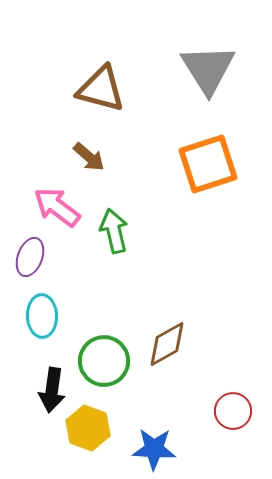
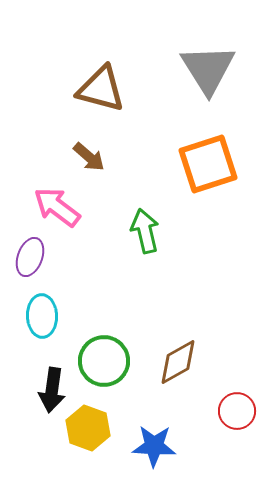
green arrow: moved 31 px right
brown diamond: moved 11 px right, 18 px down
red circle: moved 4 px right
blue star: moved 3 px up
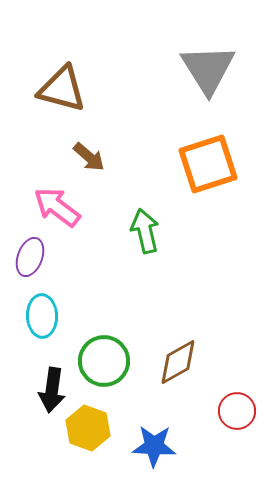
brown triangle: moved 39 px left
